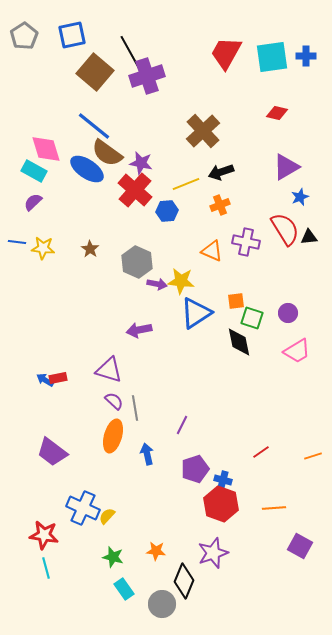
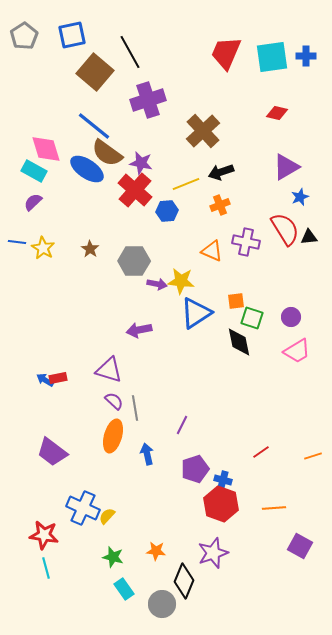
red trapezoid at (226, 53): rotated 6 degrees counterclockwise
purple cross at (147, 76): moved 1 px right, 24 px down
yellow star at (43, 248): rotated 25 degrees clockwise
gray hexagon at (137, 262): moved 3 px left, 1 px up; rotated 24 degrees counterclockwise
purple circle at (288, 313): moved 3 px right, 4 px down
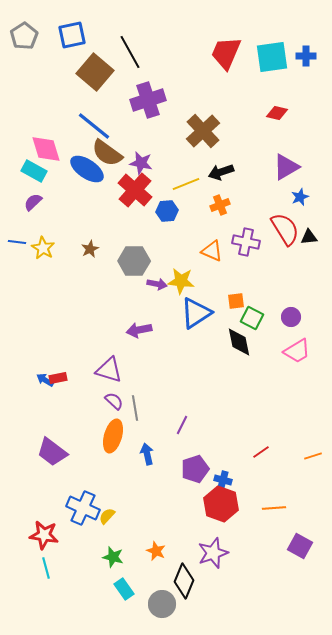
brown star at (90, 249): rotated 12 degrees clockwise
green square at (252, 318): rotated 10 degrees clockwise
orange star at (156, 551): rotated 18 degrees clockwise
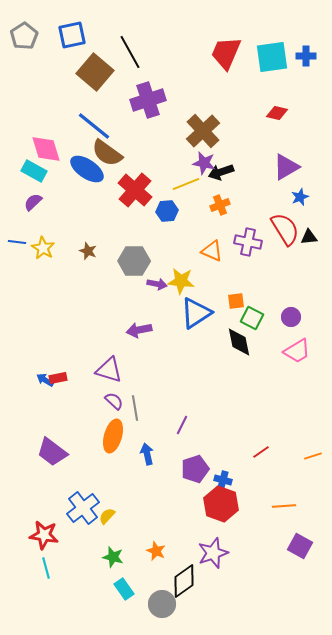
purple star at (141, 163): moved 63 px right
purple cross at (246, 242): moved 2 px right
brown star at (90, 249): moved 2 px left, 2 px down; rotated 24 degrees counterclockwise
blue cross at (83, 508): rotated 28 degrees clockwise
orange line at (274, 508): moved 10 px right, 2 px up
black diamond at (184, 581): rotated 32 degrees clockwise
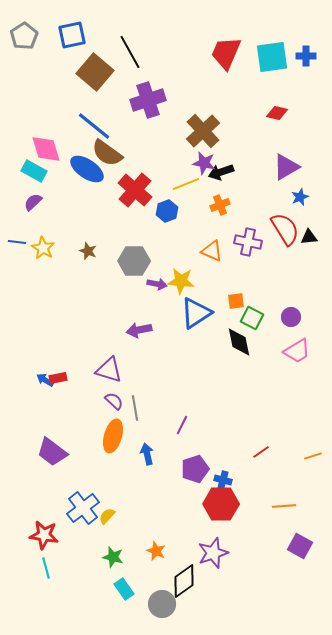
blue hexagon at (167, 211): rotated 15 degrees counterclockwise
red hexagon at (221, 504): rotated 20 degrees counterclockwise
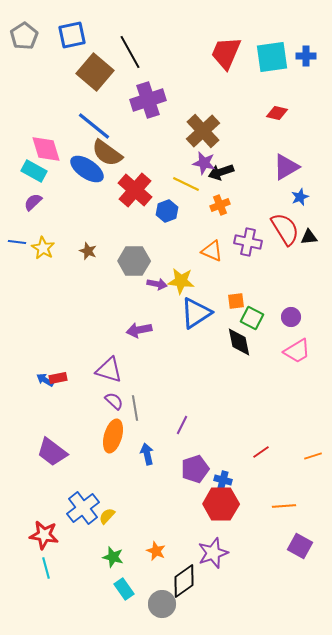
yellow line at (186, 184): rotated 48 degrees clockwise
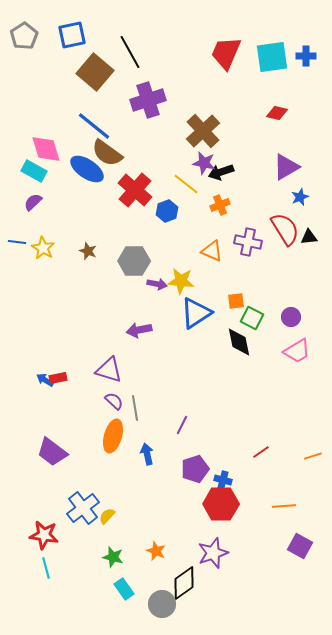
yellow line at (186, 184): rotated 12 degrees clockwise
black diamond at (184, 581): moved 2 px down
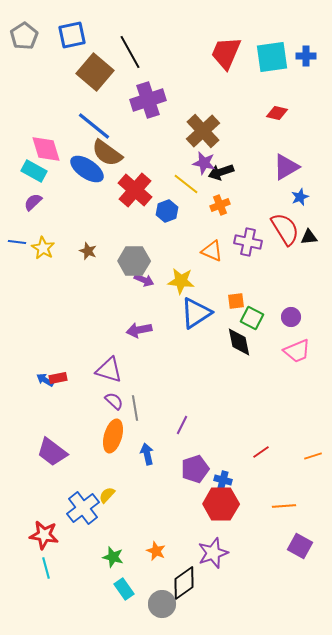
purple arrow at (157, 284): moved 13 px left, 4 px up; rotated 12 degrees clockwise
pink trapezoid at (297, 351): rotated 8 degrees clockwise
yellow semicircle at (107, 516): moved 21 px up
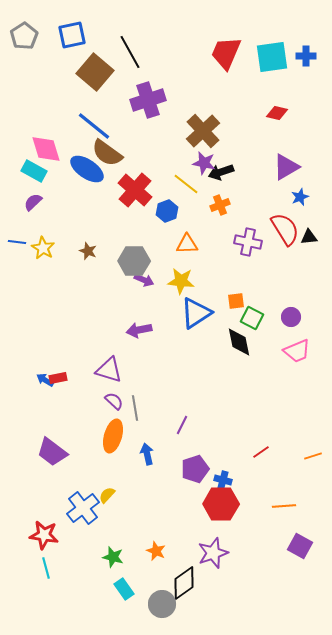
orange triangle at (212, 251): moved 25 px left, 7 px up; rotated 25 degrees counterclockwise
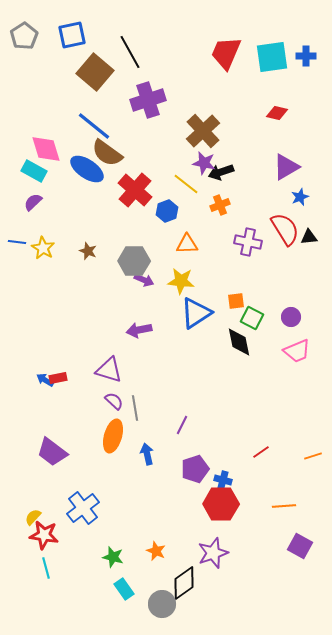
yellow semicircle at (107, 495): moved 74 px left, 22 px down
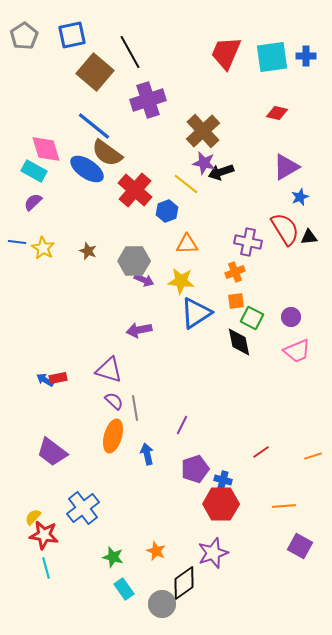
orange cross at (220, 205): moved 15 px right, 67 px down
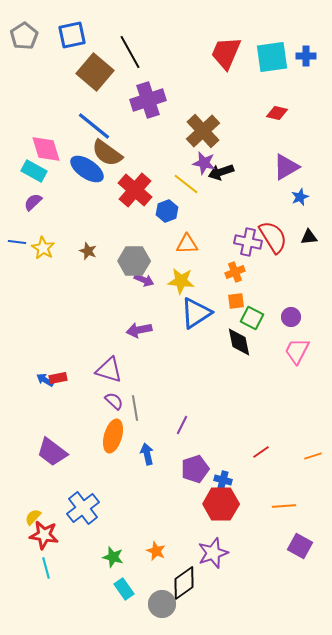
red semicircle at (285, 229): moved 12 px left, 8 px down
pink trapezoid at (297, 351): rotated 140 degrees clockwise
